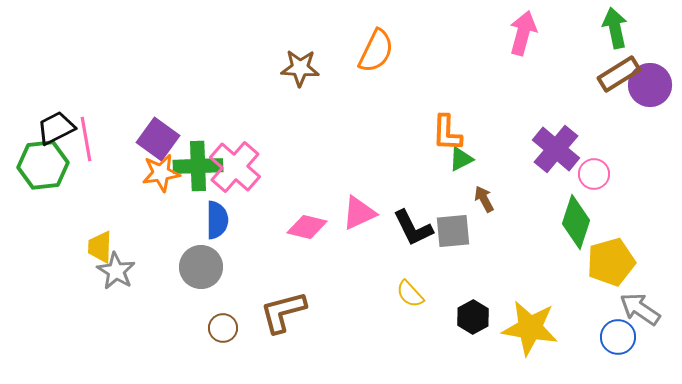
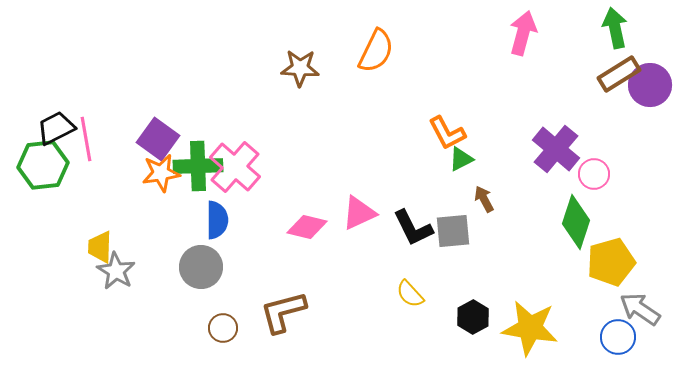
orange L-shape: rotated 30 degrees counterclockwise
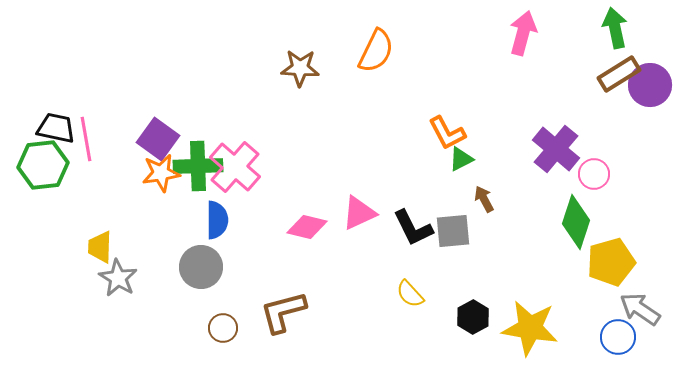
black trapezoid: rotated 39 degrees clockwise
gray star: moved 2 px right, 7 px down
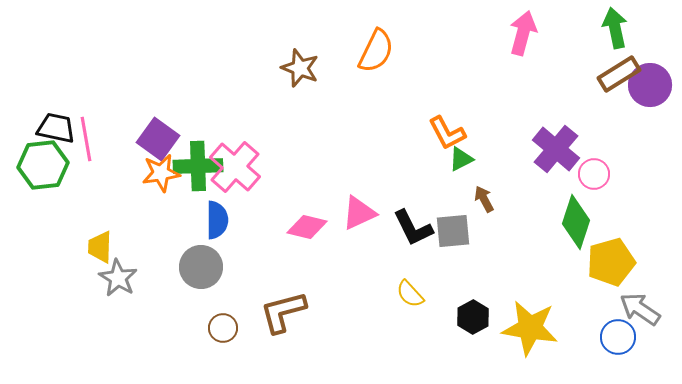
brown star: rotated 18 degrees clockwise
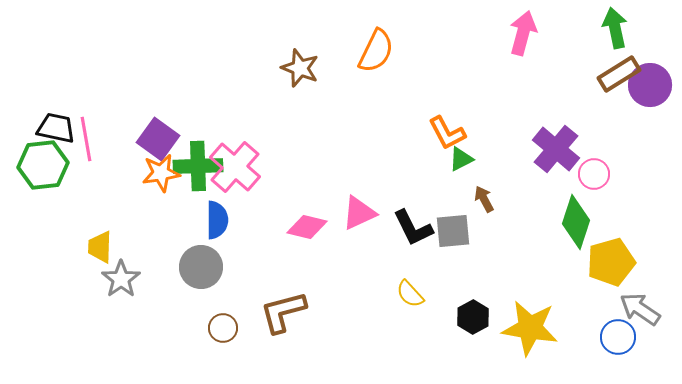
gray star: moved 3 px right, 1 px down; rotated 6 degrees clockwise
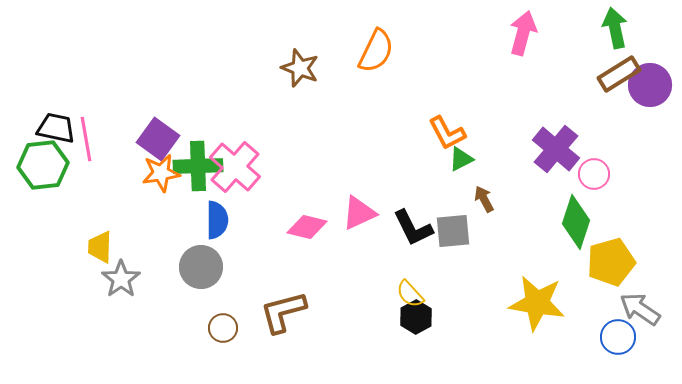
black hexagon: moved 57 px left
yellow star: moved 7 px right, 25 px up
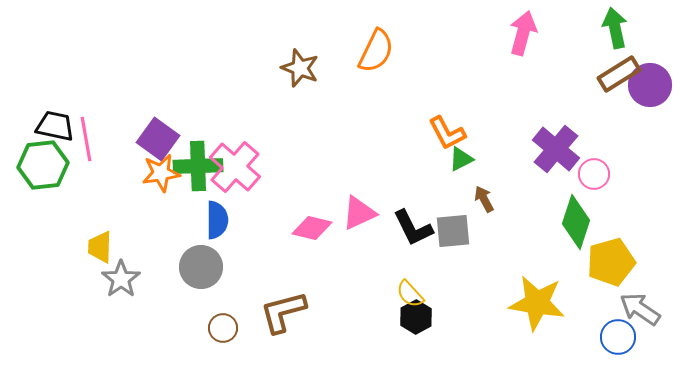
black trapezoid: moved 1 px left, 2 px up
pink diamond: moved 5 px right, 1 px down
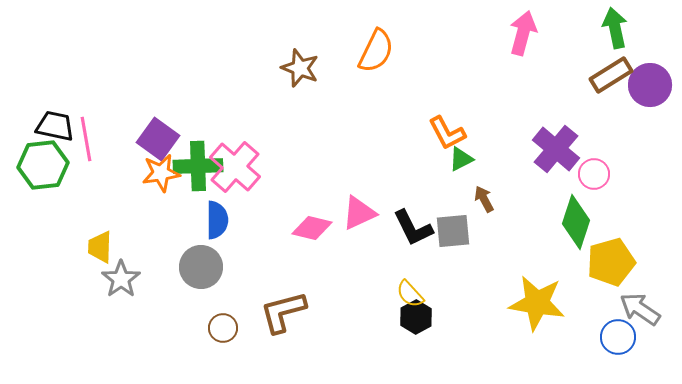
brown rectangle: moved 8 px left, 1 px down
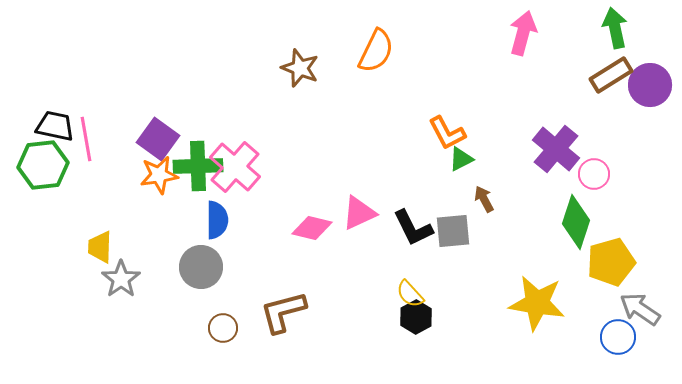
orange star: moved 2 px left, 2 px down
